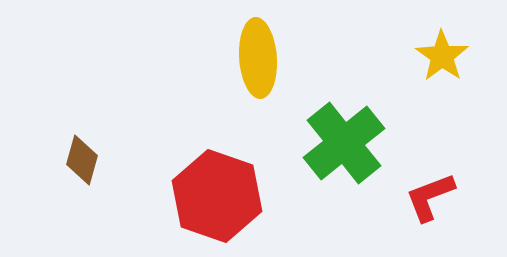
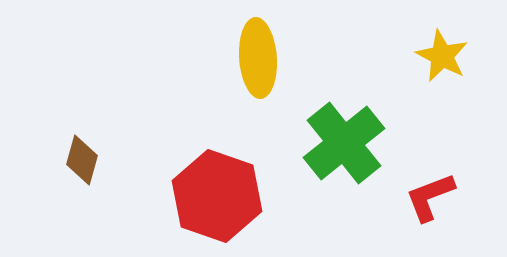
yellow star: rotated 8 degrees counterclockwise
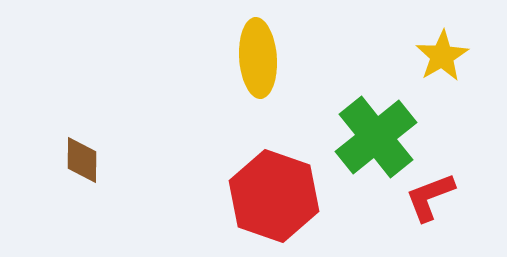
yellow star: rotated 14 degrees clockwise
green cross: moved 32 px right, 6 px up
brown diamond: rotated 15 degrees counterclockwise
red hexagon: moved 57 px right
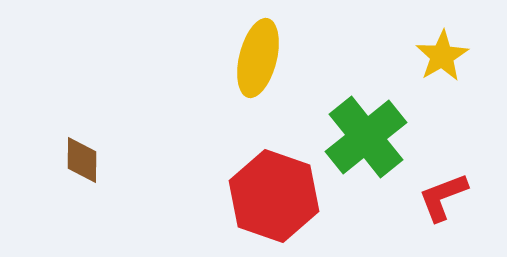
yellow ellipse: rotated 18 degrees clockwise
green cross: moved 10 px left
red L-shape: moved 13 px right
